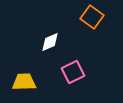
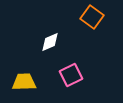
pink square: moved 2 px left, 3 px down
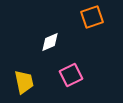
orange square: rotated 35 degrees clockwise
yellow trapezoid: rotated 80 degrees clockwise
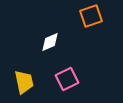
orange square: moved 1 px left, 1 px up
pink square: moved 4 px left, 4 px down
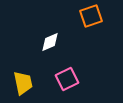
yellow trapezoid: moved 1 px left, 1 px down
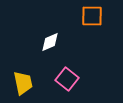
orange square: moved 1 px right; rotated 20 degrees clockwise
pink square: rotated 25 degrees counterclockwise
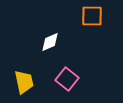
yellow trapezoid: moved 1 px right, 1 px up
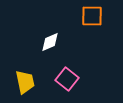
yellow trapezoid: moved 1 px right
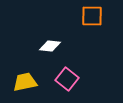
white diamond: moved 4 px down; rotated 30 degrees clockwise
yellow trapezoid: rotated 90 degrees counterclockwise
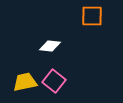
pink square: moved 13 px left, 2 px down
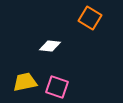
orange square: moved 2 px left, 2 px down; rotated 30 degrees clockwise
pink square: moved 3 px right, 6 px down; rotated 20 degrees counterclockwise
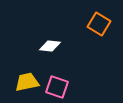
orange square: moved 9 px right, 6 px down
yellow trapezoid: moved 2 px right
